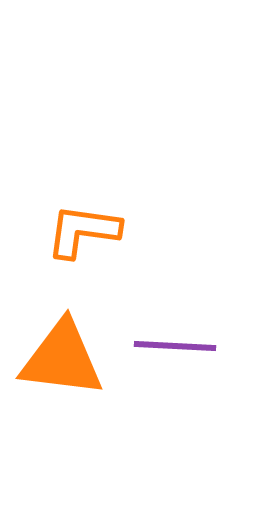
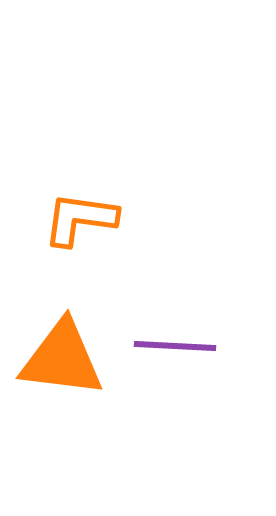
orange L-shape: moved 3 px left, 12 px up
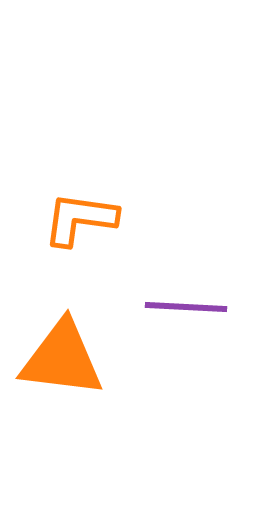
purple line: moved 11 px right, 39 px up
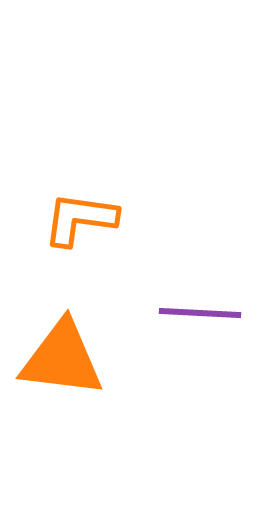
purple line: moved 14 px right, 6 px down
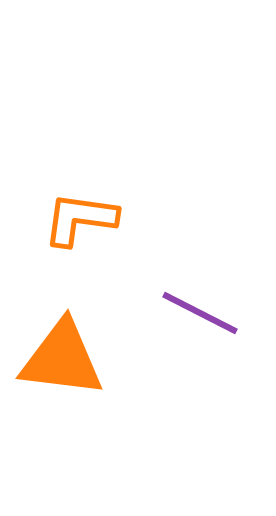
purple line: rotated 24 degrees clockwise
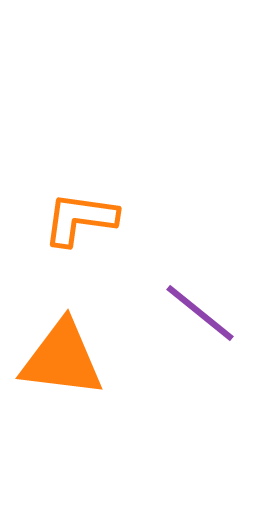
purple line: rotated 12 degrees clockwise
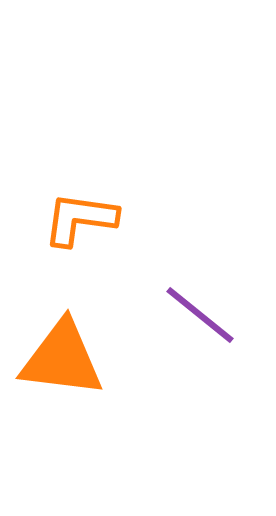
purple line: moved 2 px down
